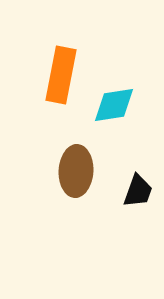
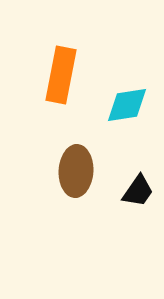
cyan diamond: moved 13 px right
black trapezoid: rotated 15 degrees clockwise
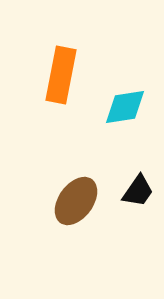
cyan diamond: moved 2 px left, 2 px down
brown ellipse: moved 30 px down; rotated 33 degrees clockwise
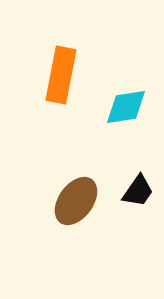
cyan diamond: moved 1 px right
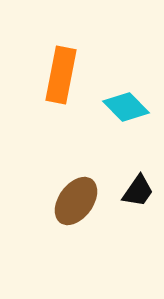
cyan diamond: rotated 54 degrees clockwise
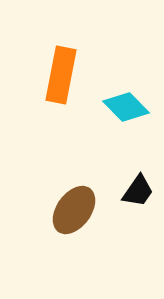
brown ellipse: moved 2 px left, 9 px down
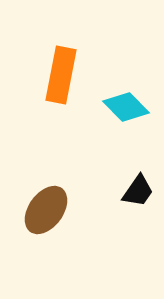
brown ellipse: moved 28 px left
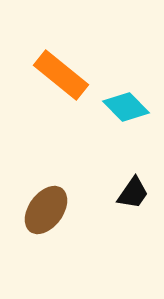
orange rectangle: rotated 62 degrees counterclockwise
black trapezoid: moved 5 px left, 2 px down
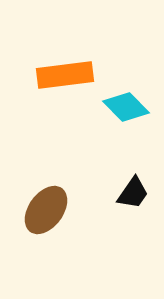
orange rectangle: moved 4 px right; rotated 46 degrees counterclockwise
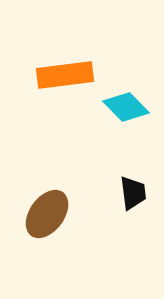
black trapezoid: rotated 42 degrees counterclockwise
brown ellipse: moved 1 px right, 4 px down
